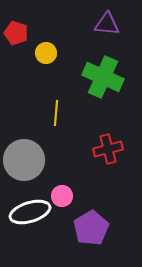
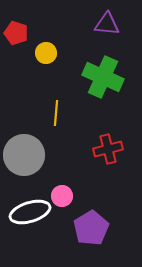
gray circle: moved 5 px up
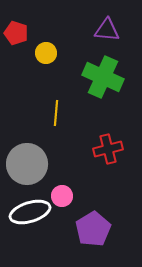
purple triangle: moved 6 px down
gray circle: moved 3 px right, 9 px down
purple pentagon: moved 2 px right, 1 px down
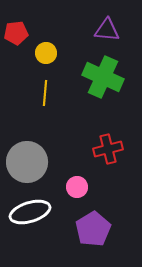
red pentagon: rotated 25 degrees counterclockwise
yellow line: moved 11 px left, 20 px up
gray circle: moved 2 px up
pink circle: moved 15 px right, 9 px up
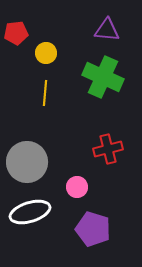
purple pentagon: rotated 24 degrees counterclockwise
